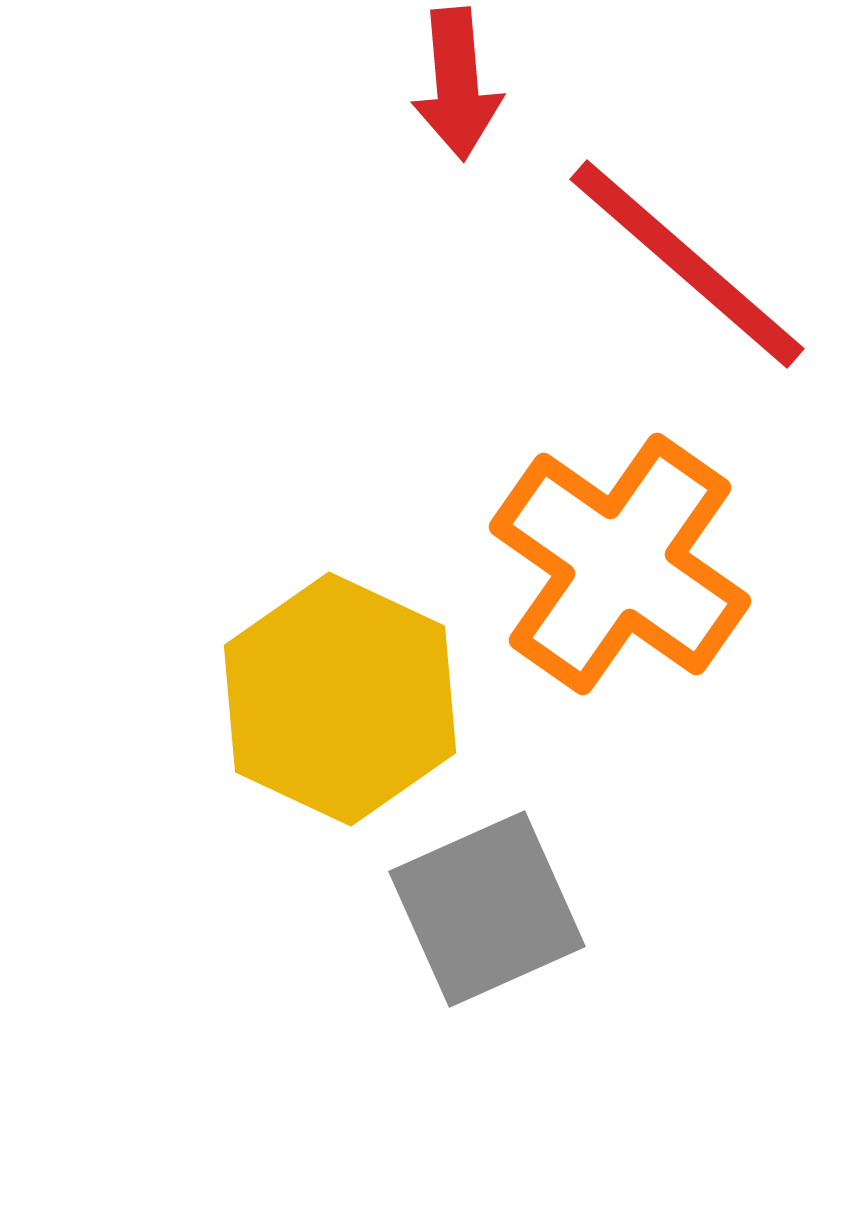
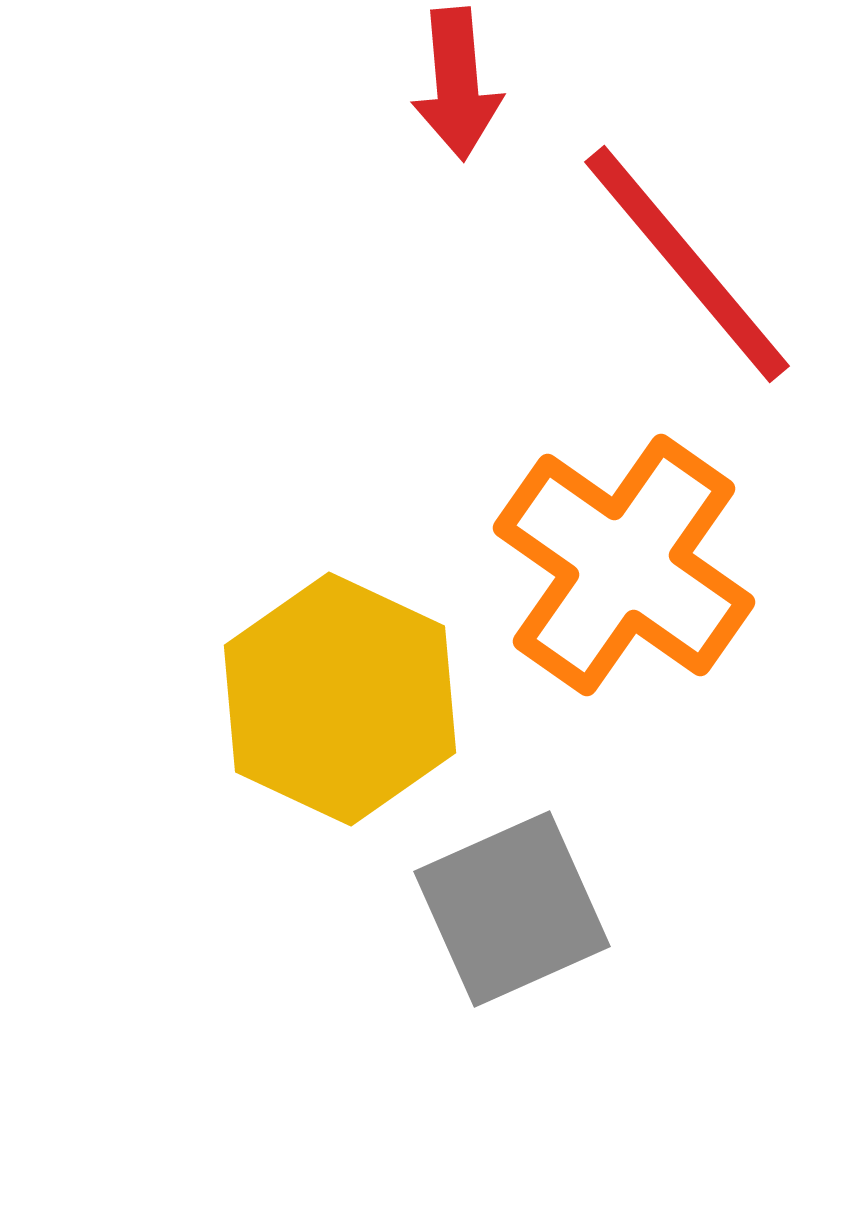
red line: rotated 9 degrees clockwise
orange cross: moved 4 px right, 1 px down
gray square: moved 25 px right
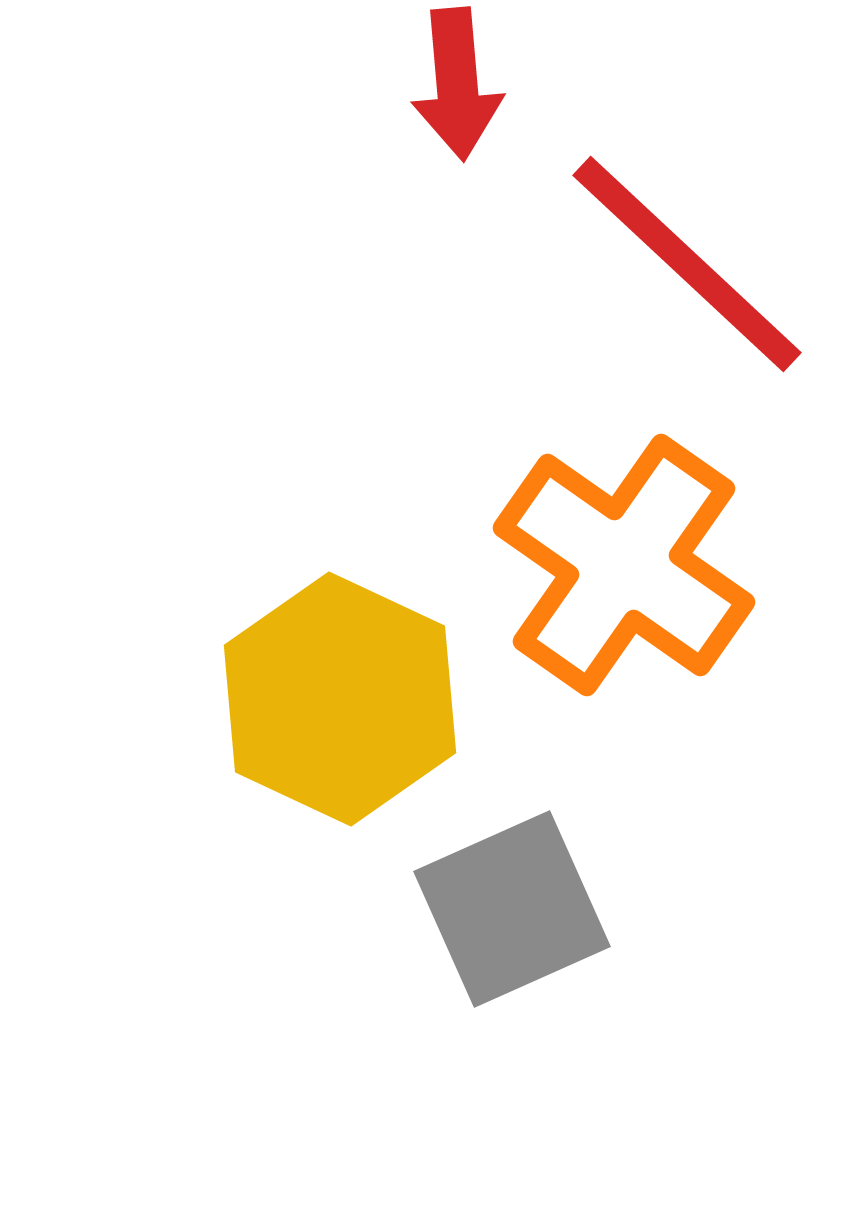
red line: rotated 7 degrees counterclockwise
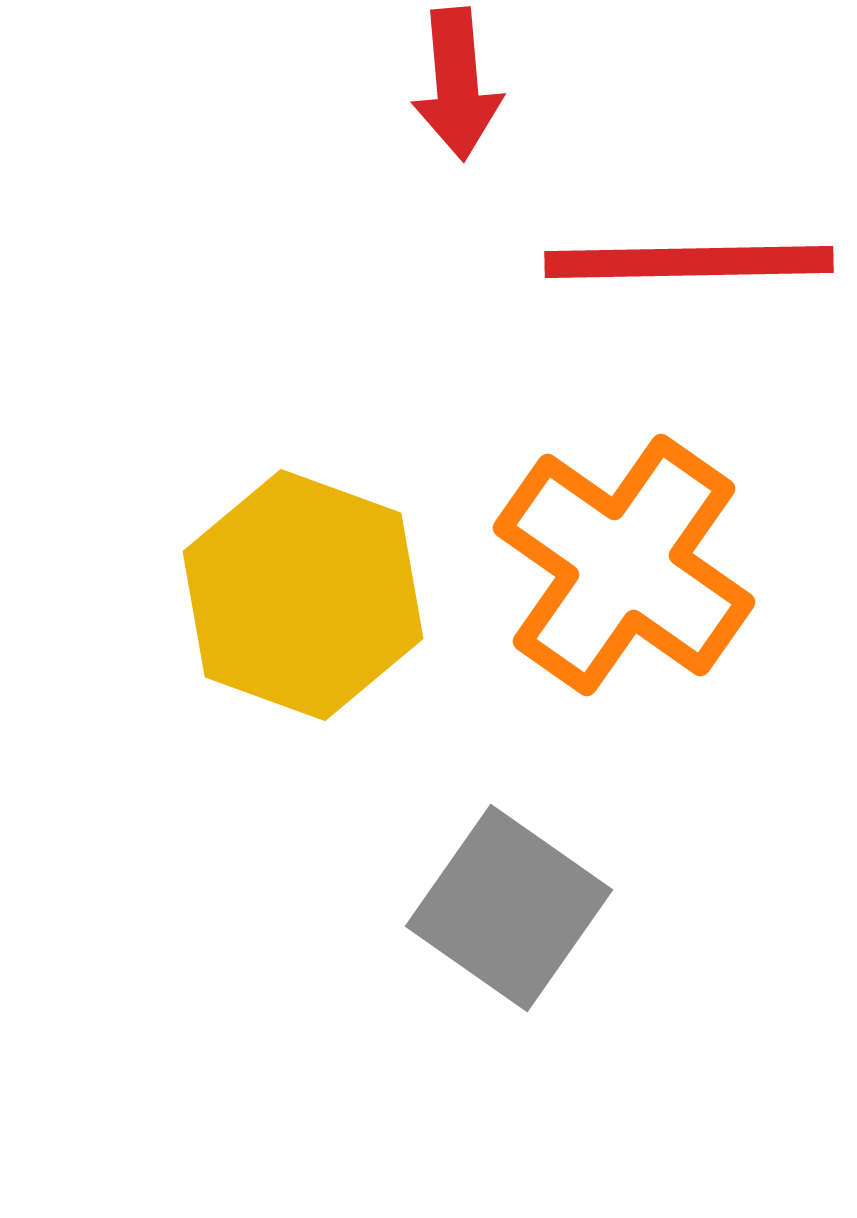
red line: moved 2 px right, 2 px up; rotated 44 degrees counterclockwise
yellow hexagon: moved 37 px left, 104 px up; rotated 5 degrees counterclockwise
gray square: moved 3 px left, 1 px up; rotated 31 degrees counterclockwise
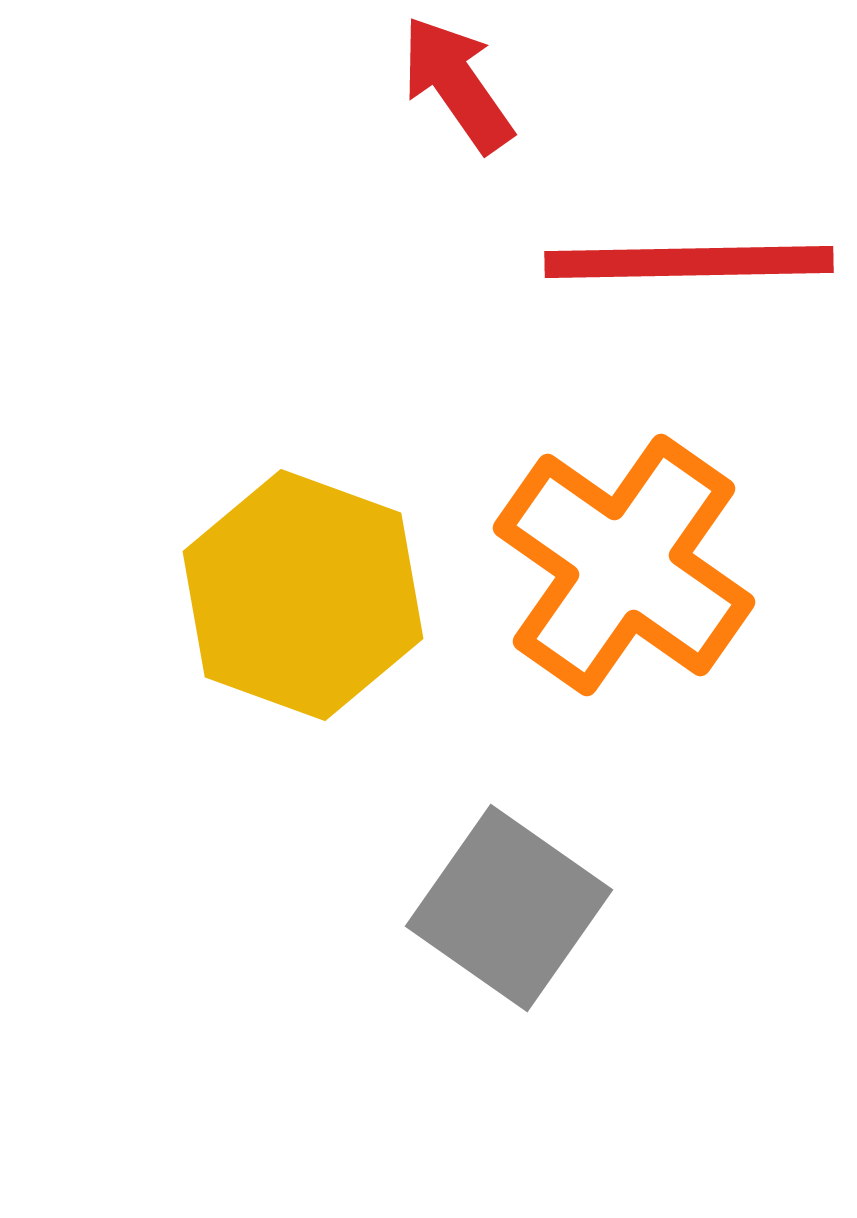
red arrow: rotated 150 degrees clockwise
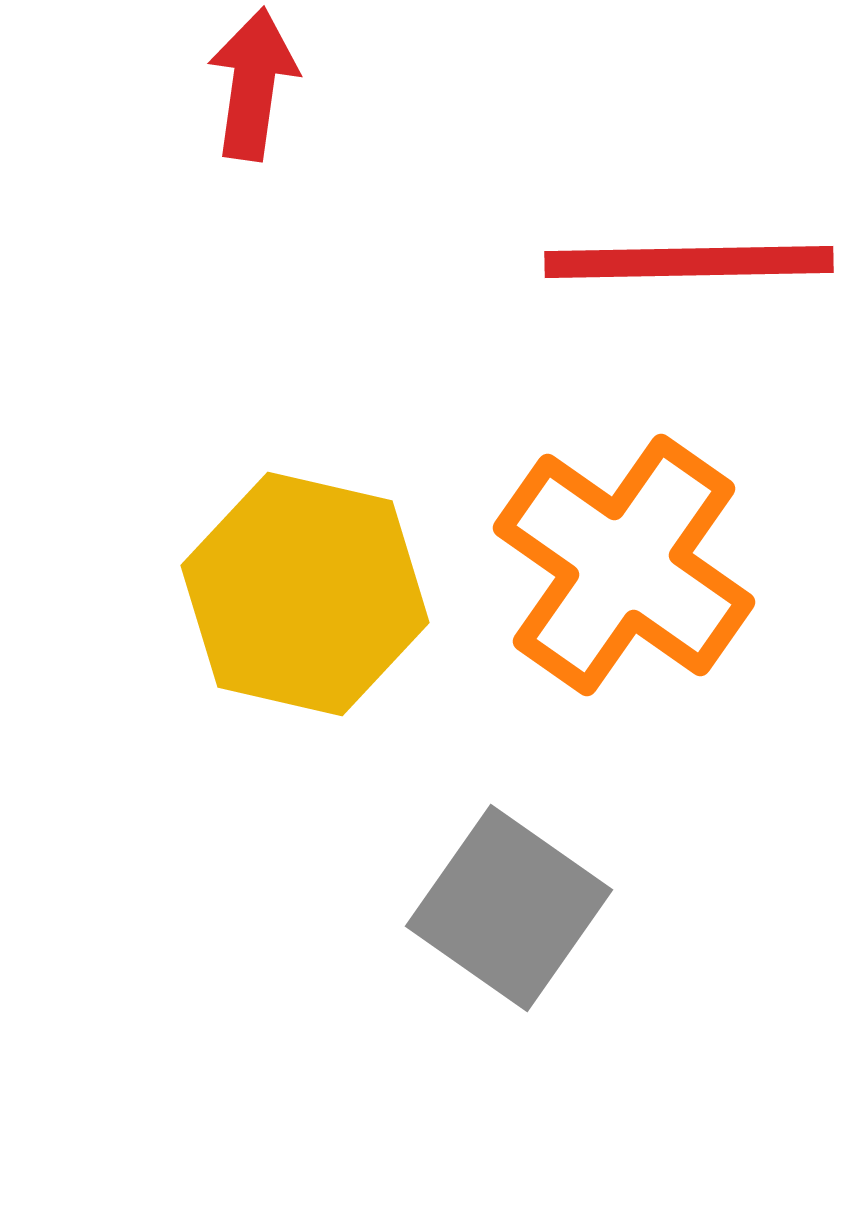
red arrow: moved 204 px left; rotated 43 degrees clockwise
yellow hexagon: moved 2 px right, 1 px up; rotated 7 degrees counterclockwise
